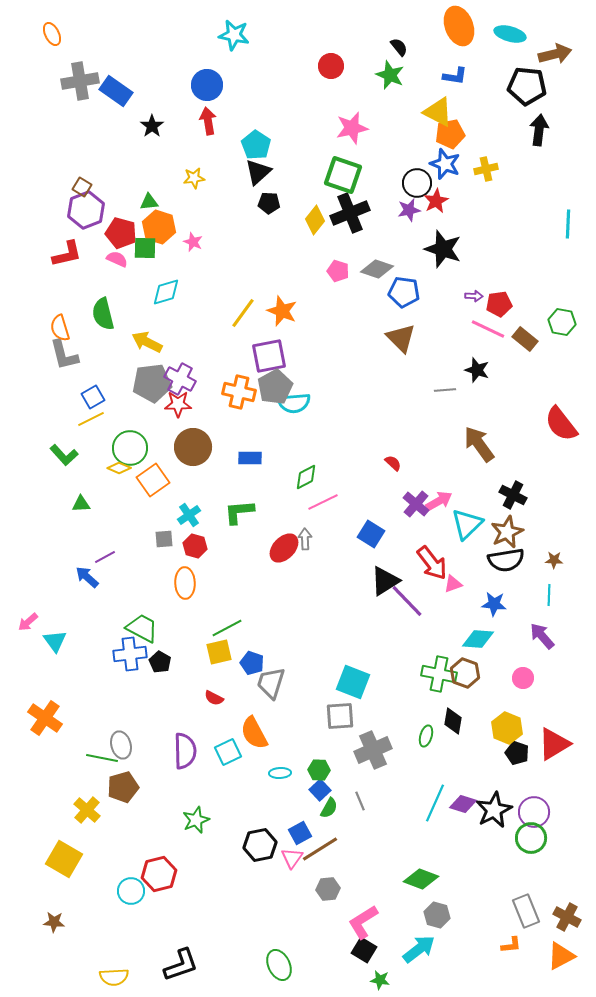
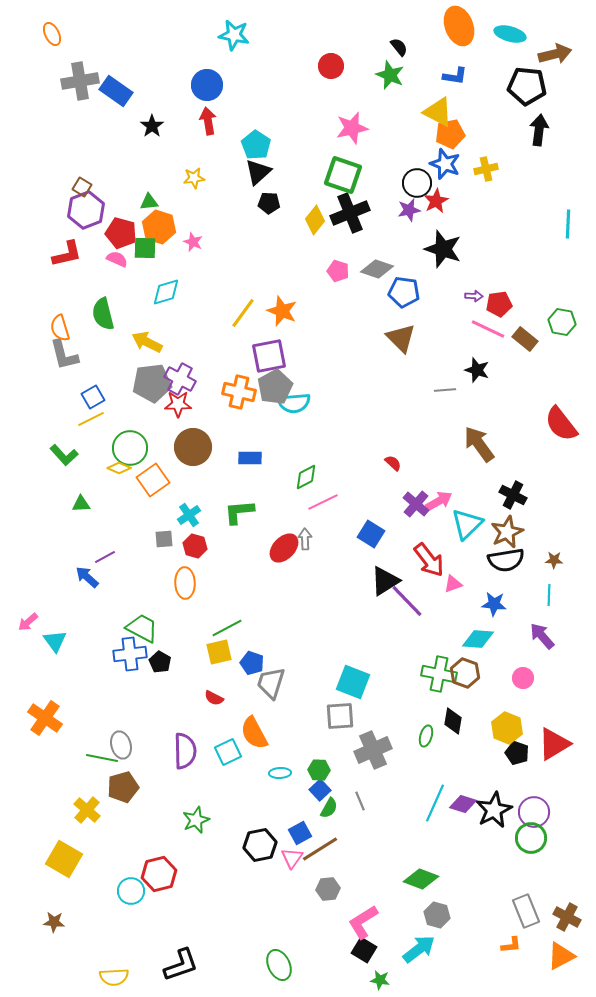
red arrow at (432, 563): moved 3 px left, 3 px up
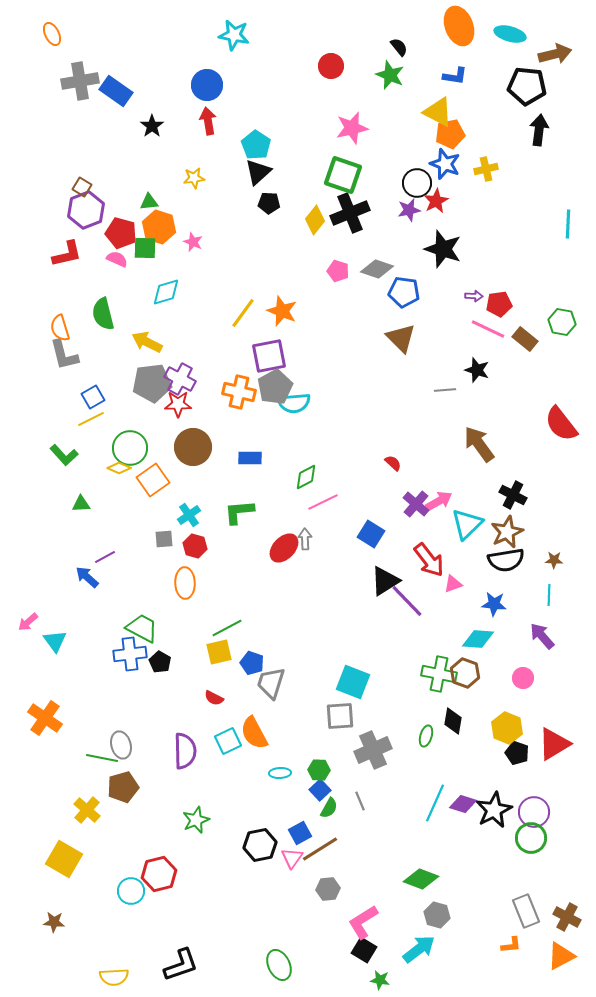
cyan square at (228, 752): moved 11 px up
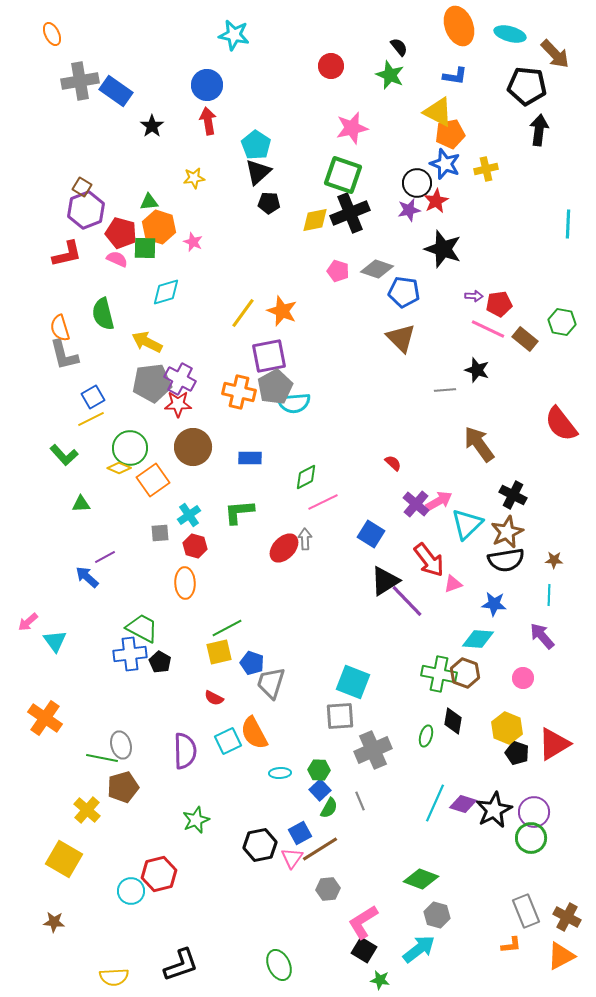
brown arrow at (555, 54): rotated 60 degrees clockwise
yellow diamond at (315, 220): rotated 40 degrees clockwise
gray square at (164, 539): moved 4 px left, 6 px up
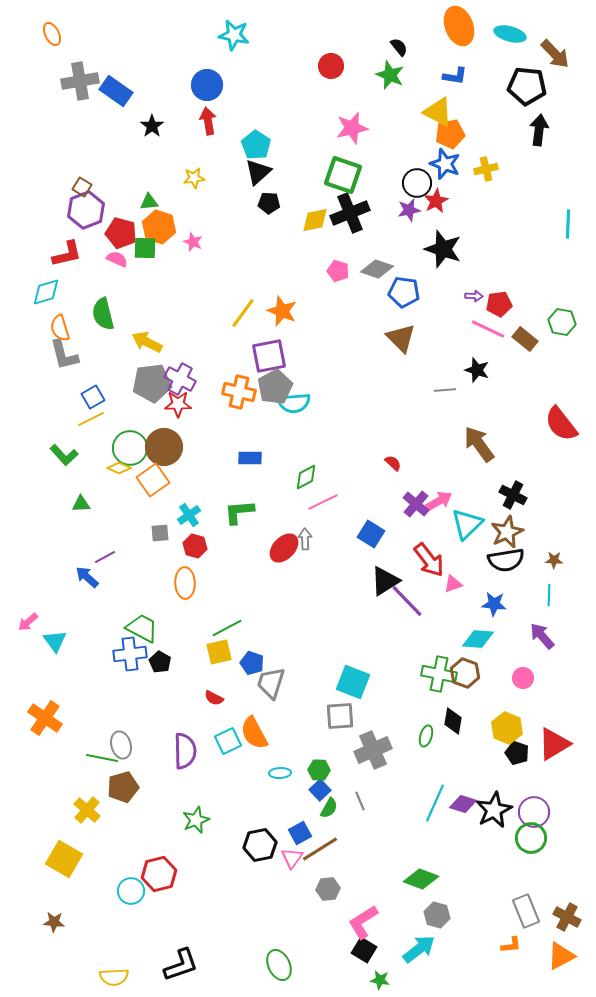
cyan diamond at (166, 292): moved 120 px left
brown circle at (193, 447): moved 29 px left
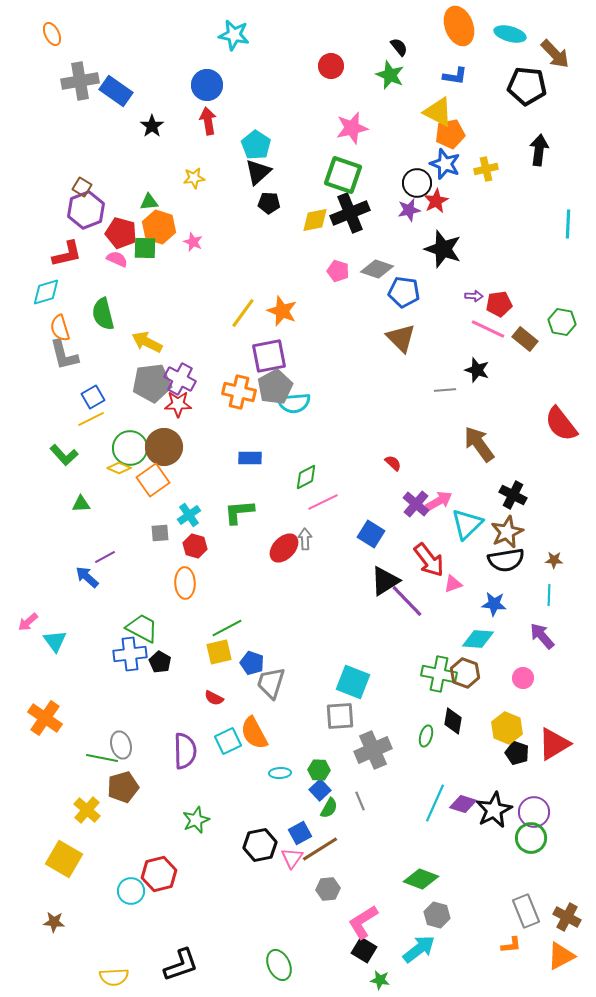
black arrow at (539, 130): moved 20 px down
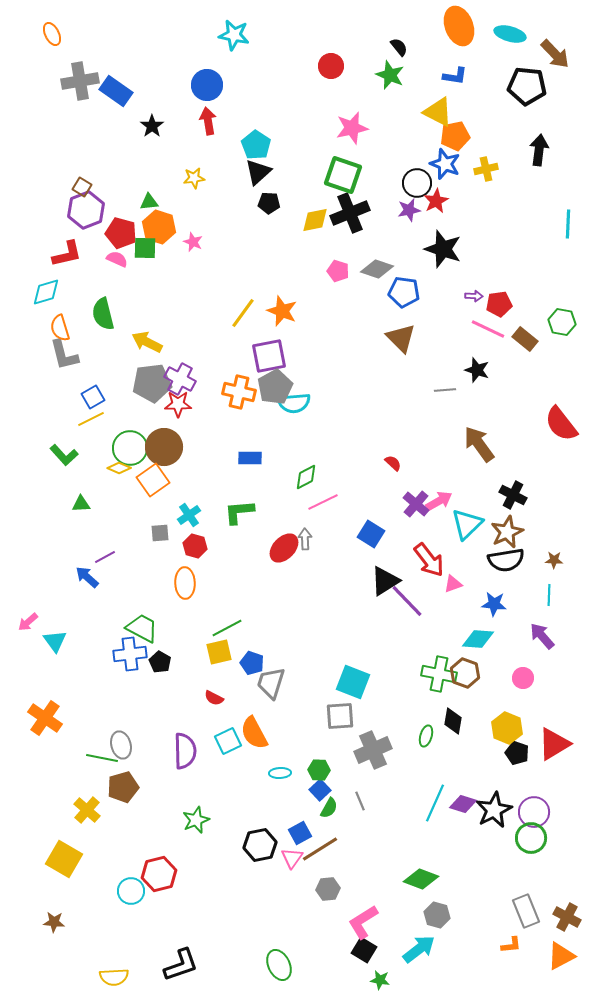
orange pentagon at (450, 134): moved 5 px right, 2 px down
